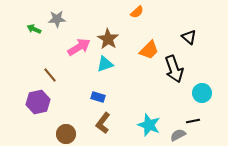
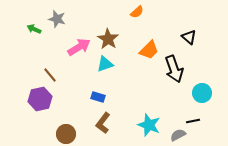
gray star: rotated 18 degrees clockwise
purple hexagon: moved 2 px right, 3 px up
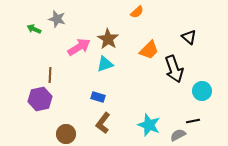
brown line: rotated 42 degrees clockwise
cyan circle: moved 2 px up
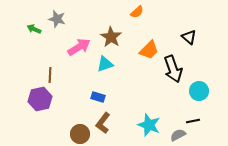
brown star: moved 3 px right, 2 px up
black arrow: moved 1 px left
cyan circle: moved 3 px left
brown circle: moved 14 px right
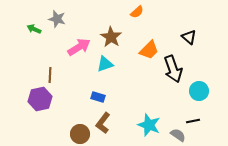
gray semicircle: rotated 63 degrees clockwise
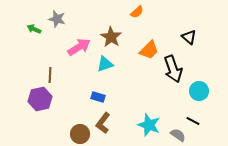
black line: rotated 40 degrees clockwise
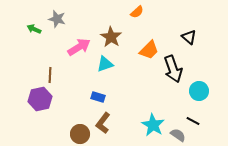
cyan star: moved 4 px right; rotated 10 degrees clockwise
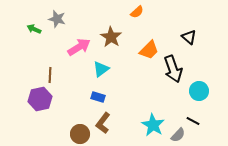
cyan triangle: moved 4 px left, 5 px down; rotated 18 degrees counterclockwise
gray semicircle: rotated 98 degrees clockwise
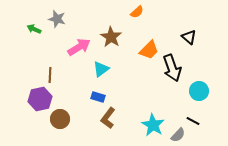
black arrow: moved 1 px left, 1 px up
brown L-shape: moved 5 px right, 5 px up
brown circle: moved 20 px left, 15 px up
